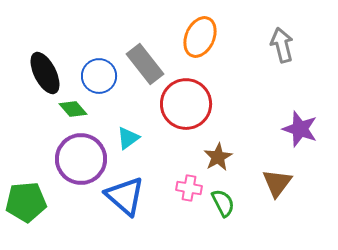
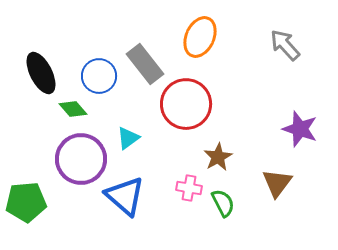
gray arrow: moved 3 px right; rotated 28 degrees counterclockwise
black ellipse: moved 4 px left
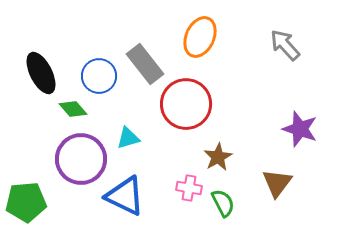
cyan triangle: rotated 20 degrees clockwise
blue triangle: rotated 15 degrees counterclockwise
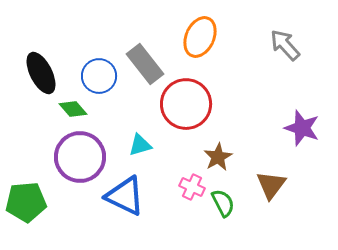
purple star: moved 2 px right, 1 px up
cyan triangle: moved 12 px right, 7 px down
purple circle: moved 1 px left, 2 px up
brown triangle: moved 6 px left, 2 px down
pink cross: moved 3 px right, 1 px up; rotated 15 degrees clockwise
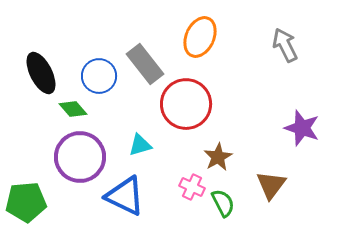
gray arrow: rotated 16 degrees clockwise
